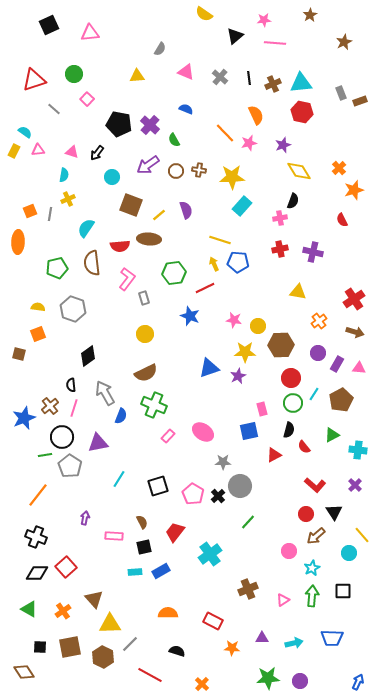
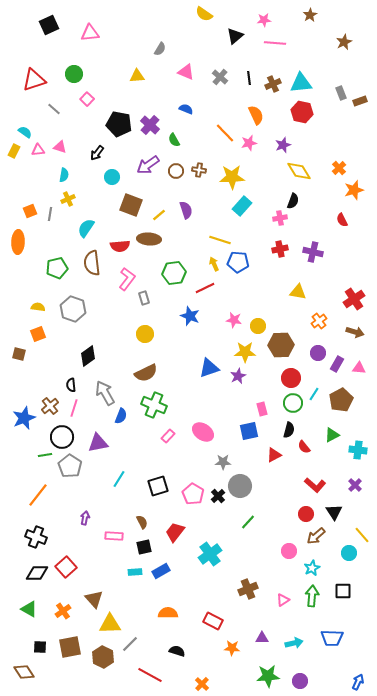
pink triangle at (72, 152): moved 12 px left, 5 px up
green star at (268, 678): moved 2 px up
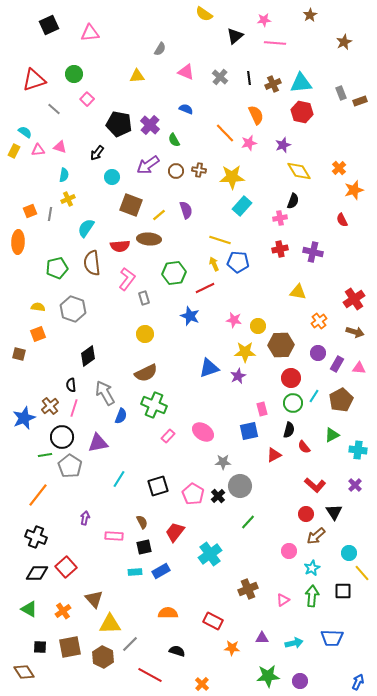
cyan line at (314, 394): moved 2 px down
yellow line at (362, 535): moved 38 px down
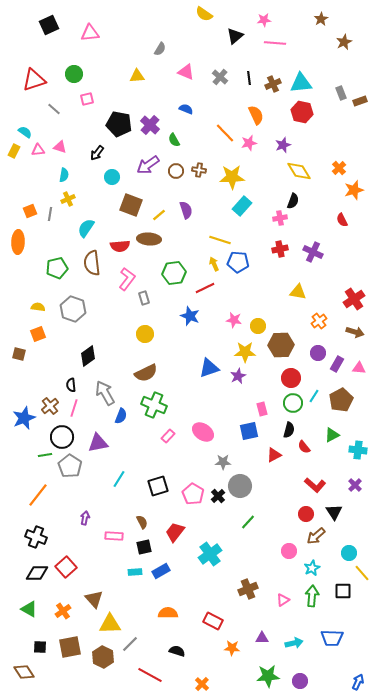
brown star at (310, 15): moved 11 px right, 4 px down
pink square at (87, 99): rotated 32 degrees clockwise
purple cross at (313, 252): rotated 12 degrees clockwise
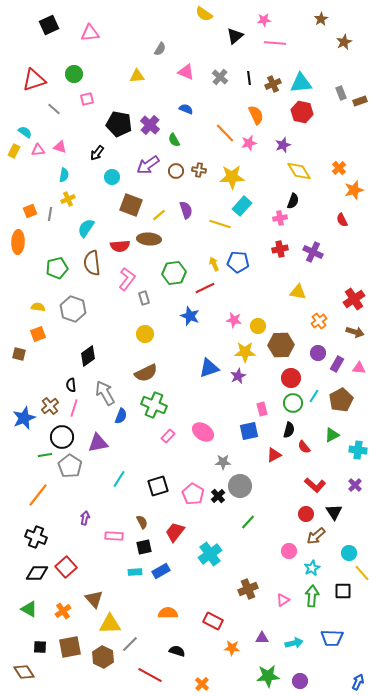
yellow line at (220, 240): moved 16 px up
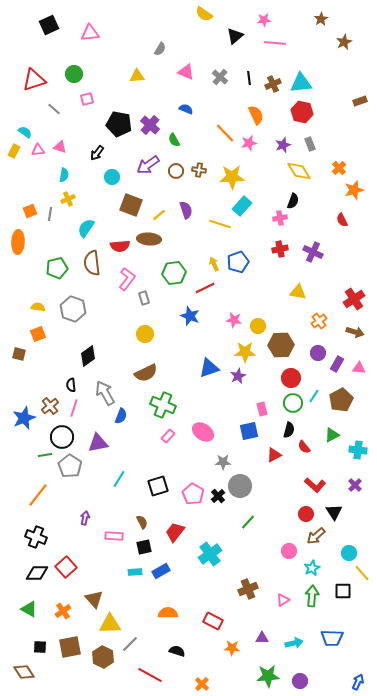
gray rectangle at (341, 93): moved 31 px left, 51 px down
blue pentagon at (238, 262): rotated 25 degrees counterclockwise
green cross at (154, 405): moved 9 px right
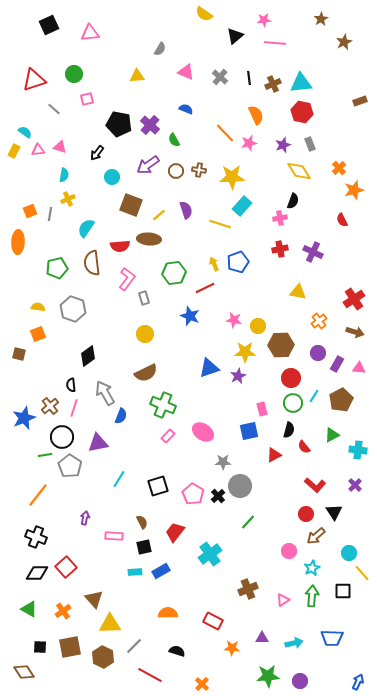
gray line at (130, 644): moved 4 px right, 2 px down
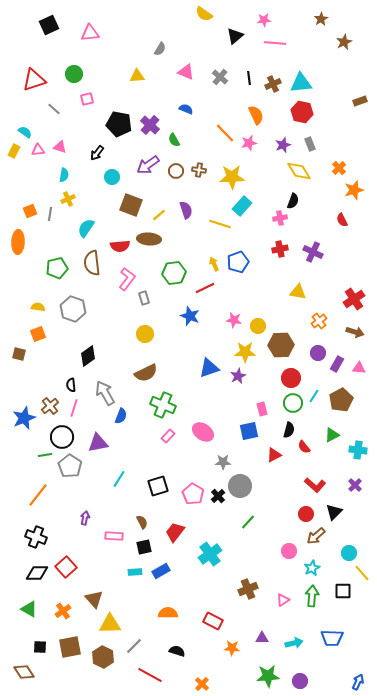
black triangle at (334, 512): rotated 18 degrees clockwise
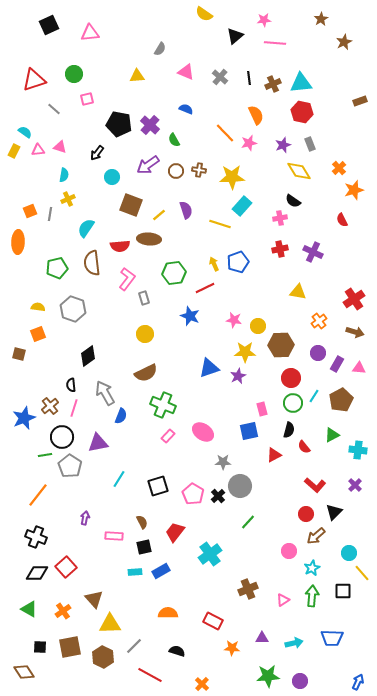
black semicircle at (293, 201): rotated 105 degrees clockwise
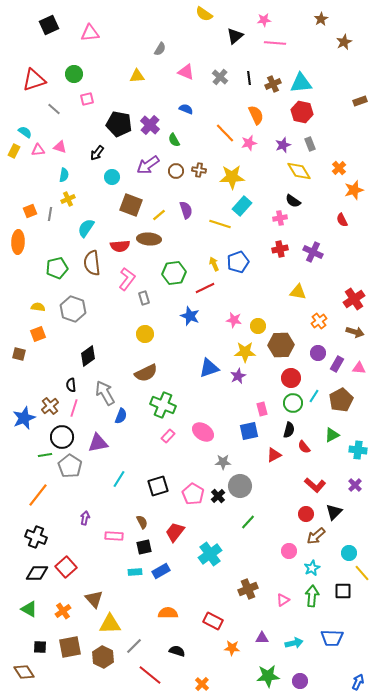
red line at (150, 675): rotated 10 degrees clockwise
